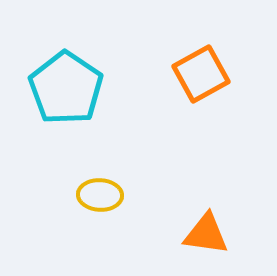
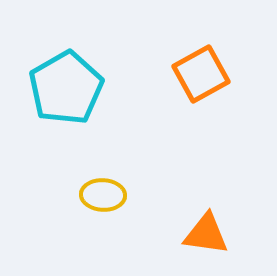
cyan pentagon: rotated 8 degrees clockwise
yellow ellipse: moved 3 px right
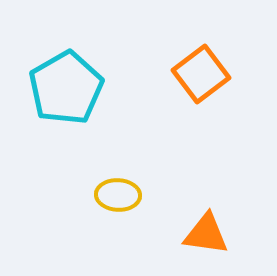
orange square: rotated 8 degrees counterclockwise
yellow ellipse: moved 15 px right
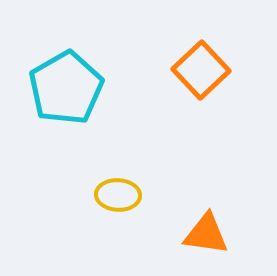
orange square: moved 4 px up; rotated 6 degrees counterclockwise
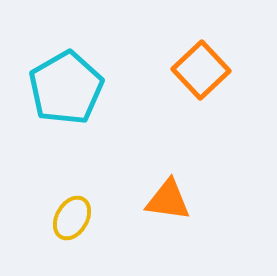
yellow ellipse: moved 46 px left, 23 px down; rotated 63 degrees counterclockwise
orange triangle: moved 38 px left, 34 px up
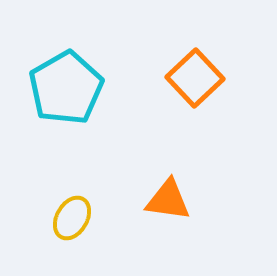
orange square: moved 6 px left, 8 px down
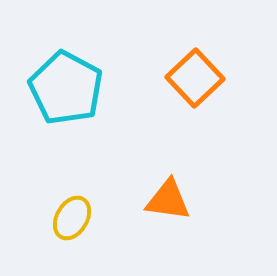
cyan pentagon: rotated 14 degrees counterclockwise
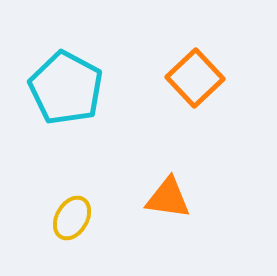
orange triangle: moved 2 px up
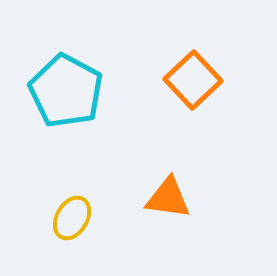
orange square: moved 2 px left, 2 px down
cyan pentagon: moved 3 px down
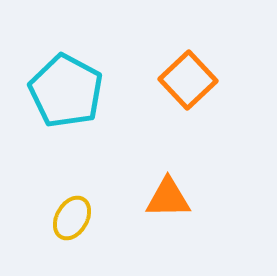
orange square: moved 5 px left
orange triangle: rotated 9 degrees counterclockwise
